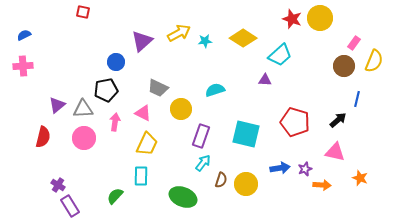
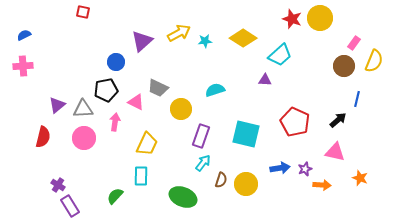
pink triangle at (143, 113): moved 7 px left, 11 px up
red pentagon at (295, 122): rotated 8 degrees clockwise
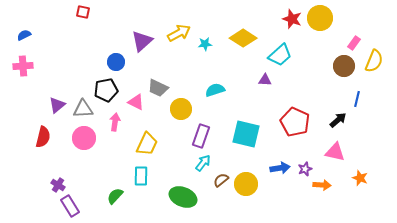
cyan star at (205, 41): moved 3 px down
brown semicircle at (221, 180): rotated 147 degrees counterclockwise
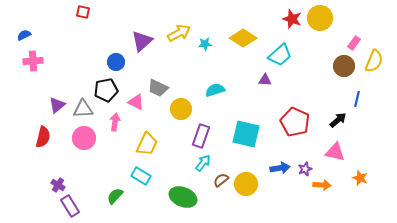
pink cross at (23, 66): moved 10 px right, 5 px up
cyan rectangle at (141, 176): rotated 60 degrees counterclockwise
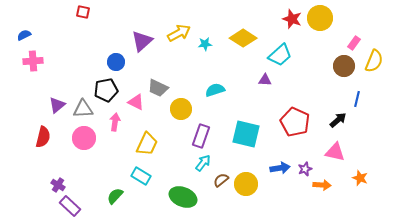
purple rectangle at (70, 206): rotated 15 degrees counterclockwise
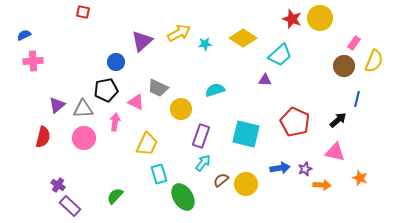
cyan rectangle at (141, 176): moved 18 px right, 2 px up; rotated 42 degrees clockwise
green ellipse at (183, 197): rotated 36 degrees clockwise
